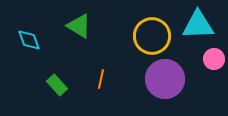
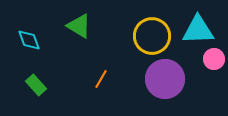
cyan triangle: moved 5 px down
orange line: rotated 18 degrees clockwise
green rectangle: moved 21 px left
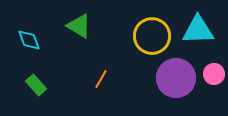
pink circle: moved 15 px down
purple circle: moved 11 px right, 1 px up
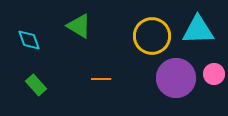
orange line: rotated 60 degrees clockwise
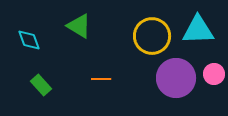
green rectangle: moved 5 px right
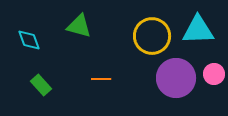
green triangle: rotated 16 degrees counterclockwise
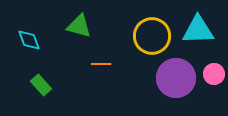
orange line: moved 15 px up
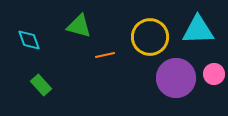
yellow circle: moved 2 px left, 1 px down
orange line: moved 4 px right, 9 px up; rotated 12 degrees counterclockwise
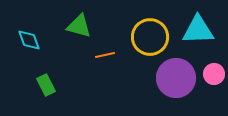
green rectangle: moved 5 px right; rotated 15 degrees clockwise
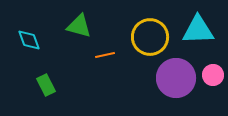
pink circle: moved 1 px left, 1 px down
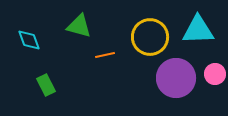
pink circle: moved 2 px right, 1 px up
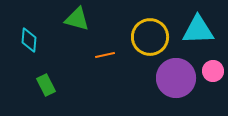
green triangle: moved 2 px left, 7 px up
cyan diamond: rotated 25 degrees clockwise
pink circle: moved 2 px left, 3 px up
